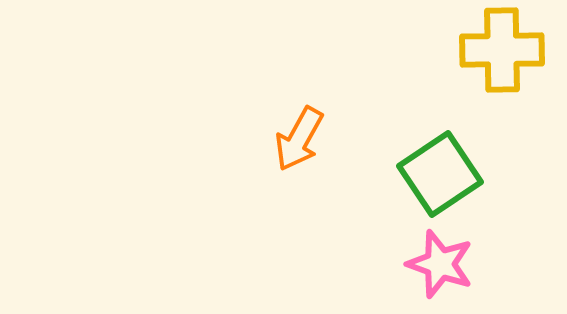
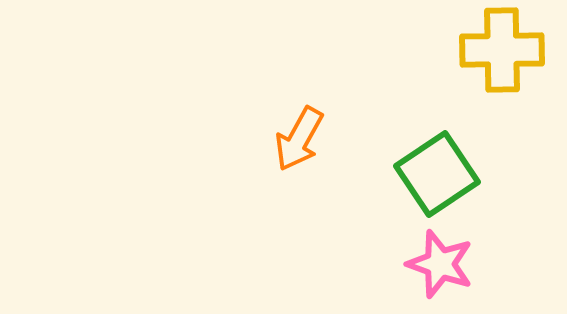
green square: moved 3 px left
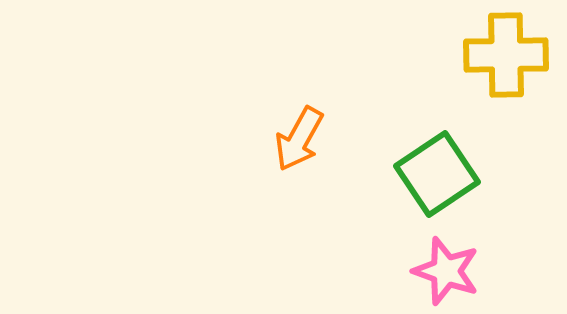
yellow cross: moved 4 px right, 5 px down
pink star: moved 6 px right, 7 px down
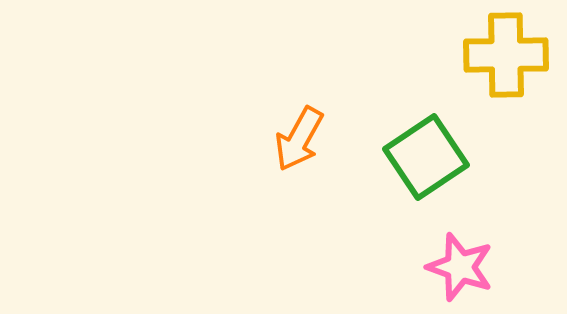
green square: moved 11 px left, 17 px up
pink star: moved 14 px right, 4 px up
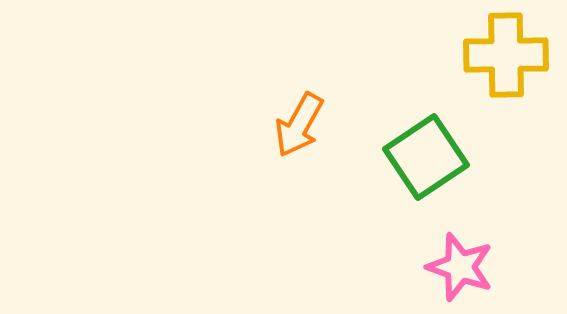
orange arrow: moved 14 px up
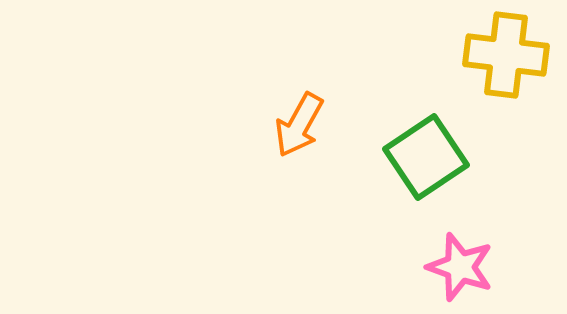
yellow cross: rotated 8 degrees clockwise
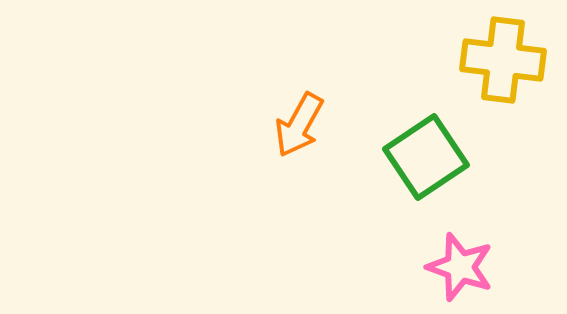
yellow cross: moved 3 px left, 5 px down
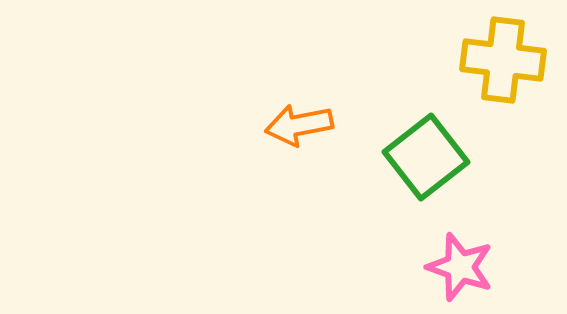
orange arrow: rotated 50 degrees clockwise
green square: rotated 4 degrees counterclockwise
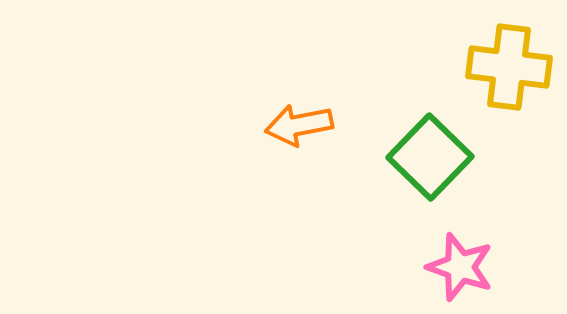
yellow cross: moved 6 px right, 7 px down
green square: moved 4 px right; rotated 8 degrees counterclockwise
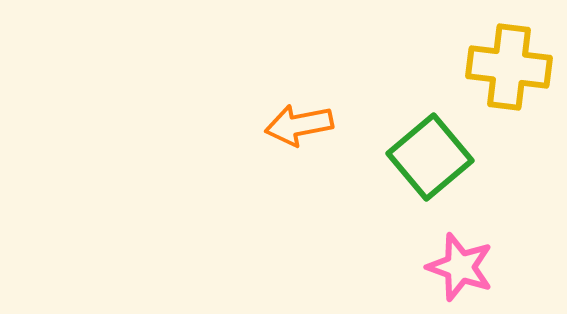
green square: rotated 6 degrees clockwise
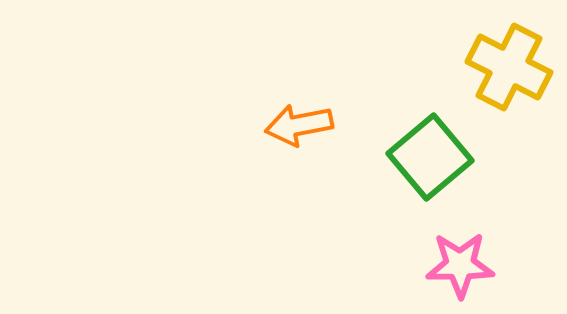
yellow cross: rotated 20 degrees clockwise
pink star: moved 2 px up; rotated 20 degrees counterclockwise
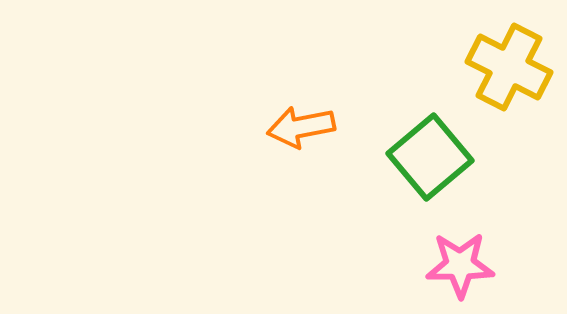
orange arrow: moved 2 px right, 2 px down
